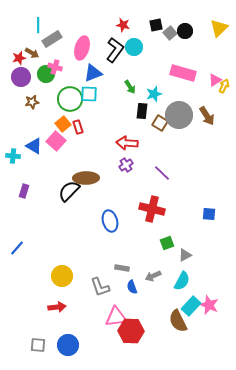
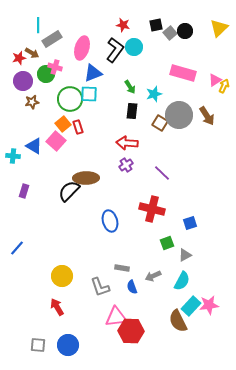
purple circle at (21, 77): moved 2 px right, 4 px down
black rectangle at (142, 111): moved 10 px left
blue square at (209, 214): moved 19 px left, 9 px down; rotated 24 degrees counterclockwise
pink star at (209, 305): rotated 30 degrees counterclockwise
red arrow at (57, 307): rotated 114 degrees counterclockwise
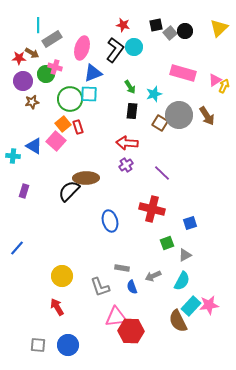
red star at (19, 58): rotated 16 degrees clockwise
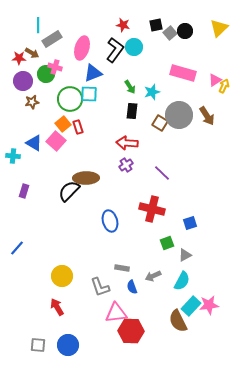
cyan star at (154, 94): moved 2 px left, 2 px up
blue triangle at (34, 146): moved 3 px up
pink triangle at (116, 317): moved 4 px up
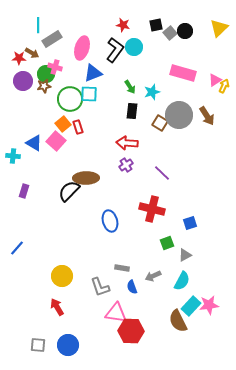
brown star at (32, 102): moved 12 px right, 16 px up
pink triangle at (116, 313): rotated 15 degrees clockwise
